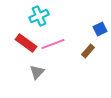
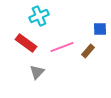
blue square: rotated 24 degrees clockwise
pink line: moved 9 px right, 3 px down
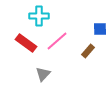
cyan cross: rotated 24 degrees clockwise
pink line: moved 5 px left, 6 px up; rotated 20 degrees counterclockwise
gray triangle: moved 6 px right, 2 px down
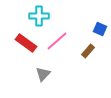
blue square: rotated 24 degrees clockwise
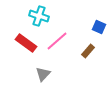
cyan cross: rotated 18 degrees clockwise
blue square: moved 1 px left, 2 px up
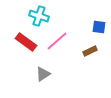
blue square: rotated 16 degrees counterclockwise
red rectangle: moved 1 px up
brown rectangle: moved 2 px right; rotated 24 degrees clockwise
gray triangle: rotated 14 degrees clockwise
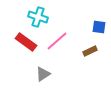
cyan cross: moved 1 px left, 1 px down
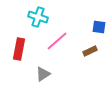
red rectangle: moved 7 px left, 7 px down; rotated 65 degrees clockwise
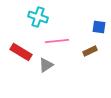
pink line: rotated 35 degrees clockwise
red rectangle: moved 2 px right, 3 px down; rotated 70 degrees counterclockwise
gray triangle: moved 3 px right, 9 px up
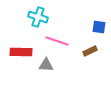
pink line: rotated 25 degrees clockwise
red rectangle: rotated 30 degrees counterclockwise
gray triangle: rotated 35 degrees clockwise
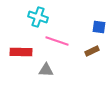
brown rectangle: moved 2 px right
gray triangle: moved 5 px down
